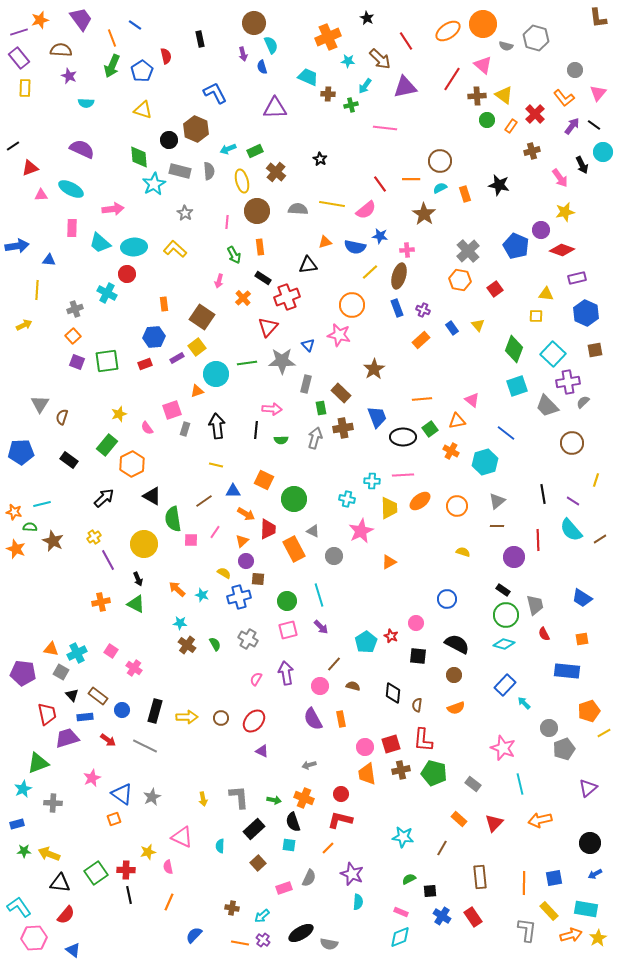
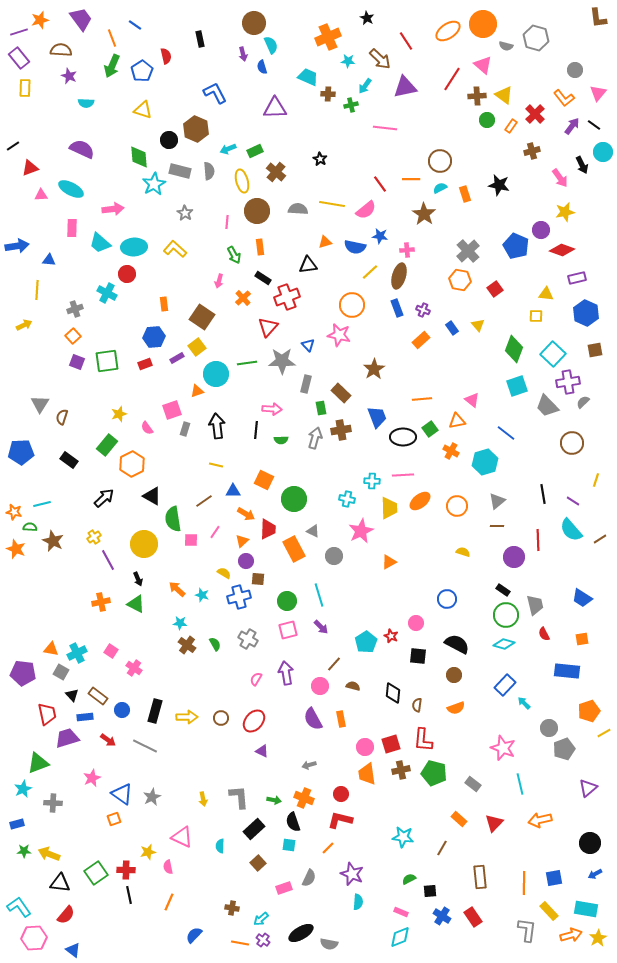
brown cross at (343, 428): moved 2 px left, 2 px down
cyan arrow at (262, 916): moved 1 px left, 3 px down
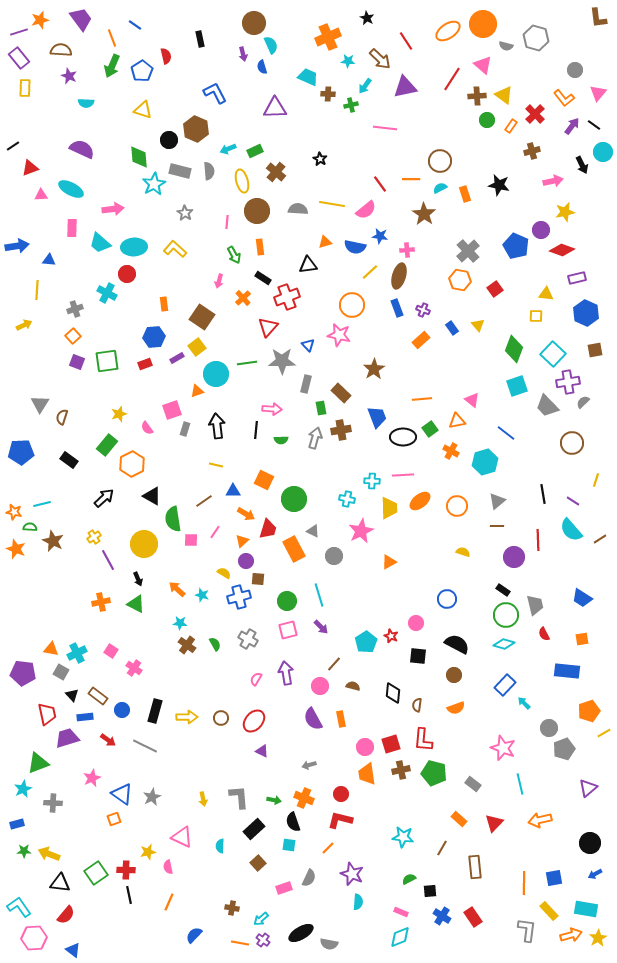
pink arrow at (560, 178): moved 7 px left, 3 px down; rotated 66 degrees counterclockwise
red trapezoid at (268, 529): rotated 15 degrees clockwise
brown rectangle at (480, 877): moved 5 px left, 10 px up
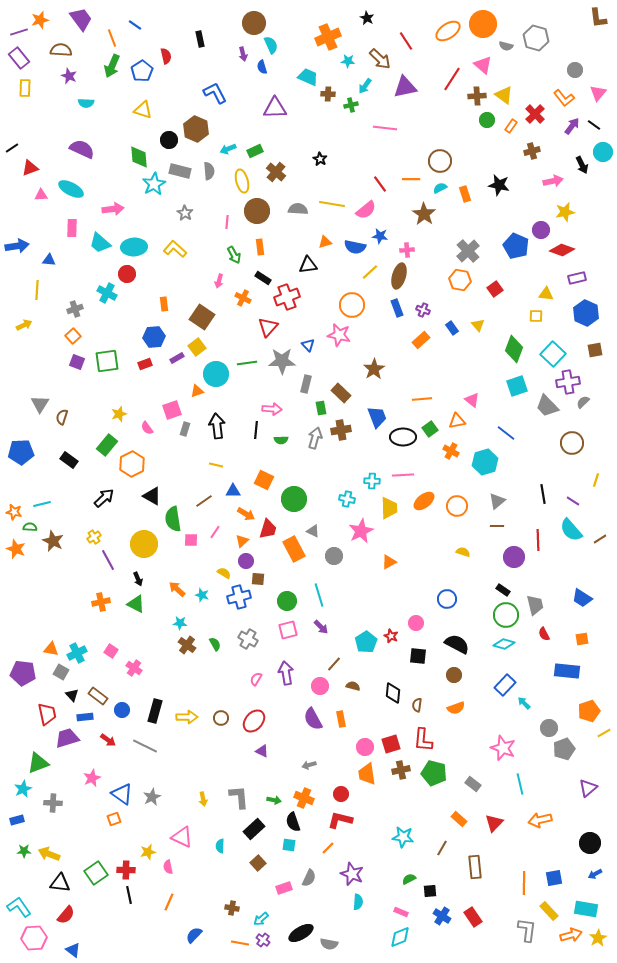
black line at (13, 146): moved 1 px left, 2 px down
orange cross at (243, 298): rotated 21 degrees counterclockwise
orange ellipse at (420, 501): moved 4 px right
blue rectangle at (17, 824): moved 4 px up
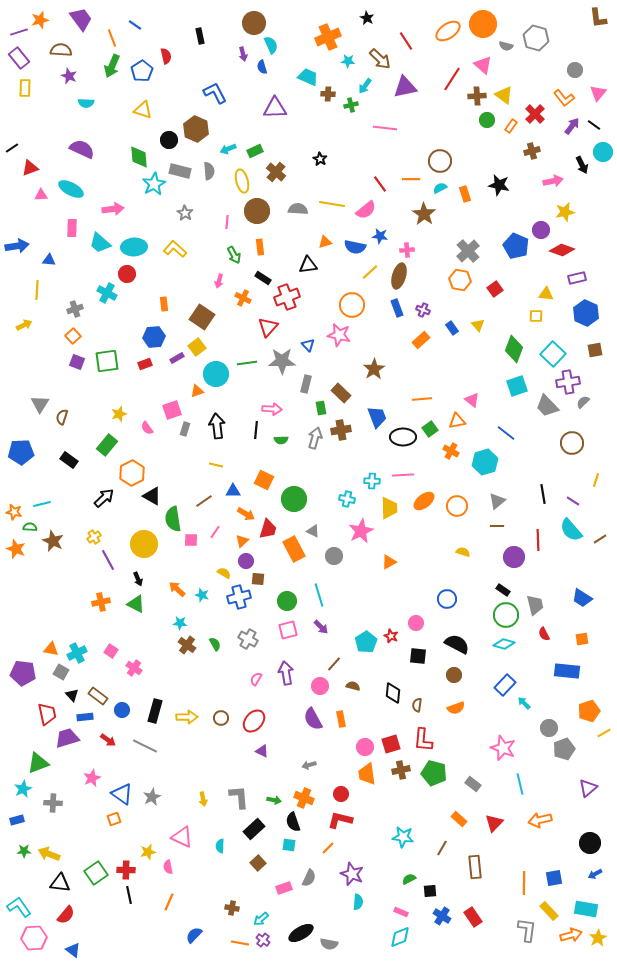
black rectangle at (200, 39): moved 3 px up
orange hexagon at (132, 464): moved 9 px down
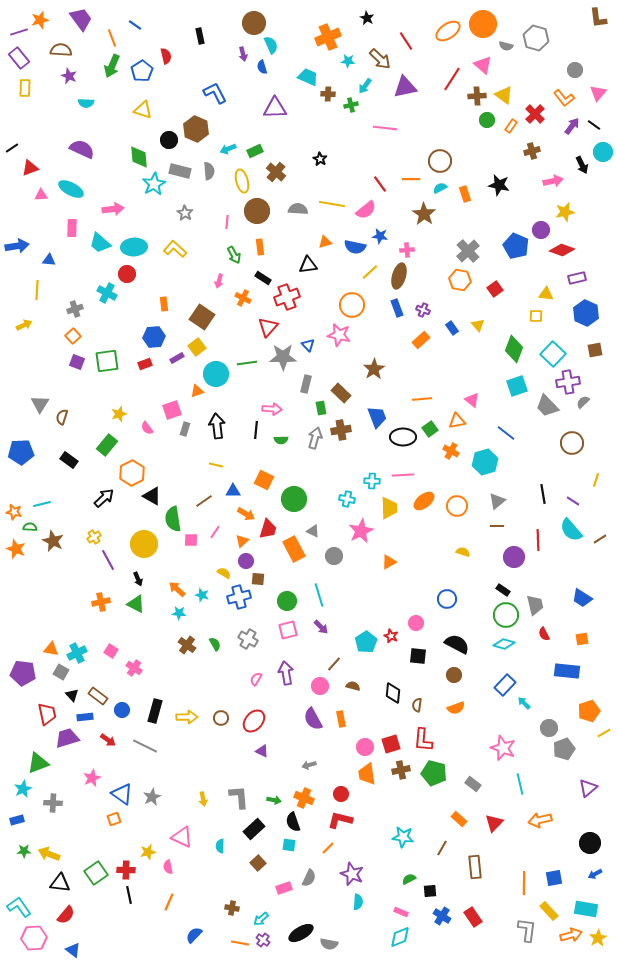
gray star at (282, 361): moved 1 px right, 4 px up
cyan star at (180, 623): moved 1 px left, 10 px up
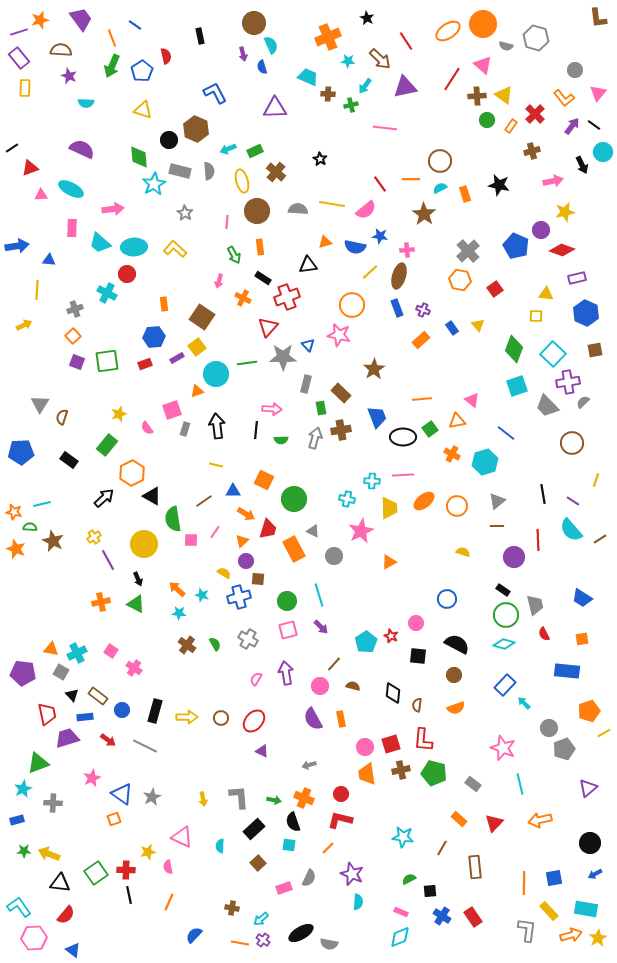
orange cross at (451, 451): moved 1 px right, 3 px down
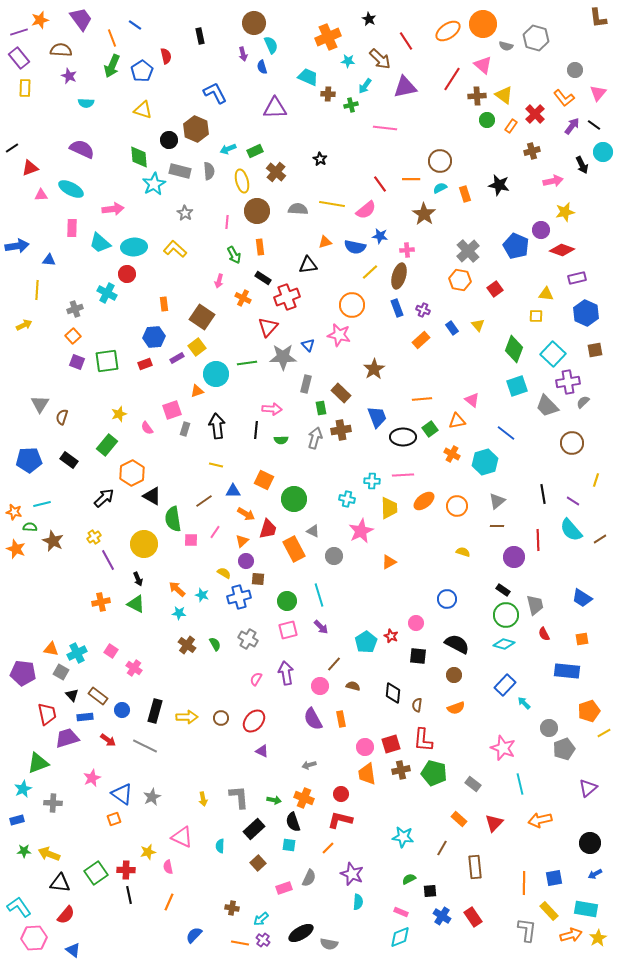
black star at (367, 18): moved 2 px right, 1 px down
blue pentagon at (21, 452): moved 8 px right, 8 px down
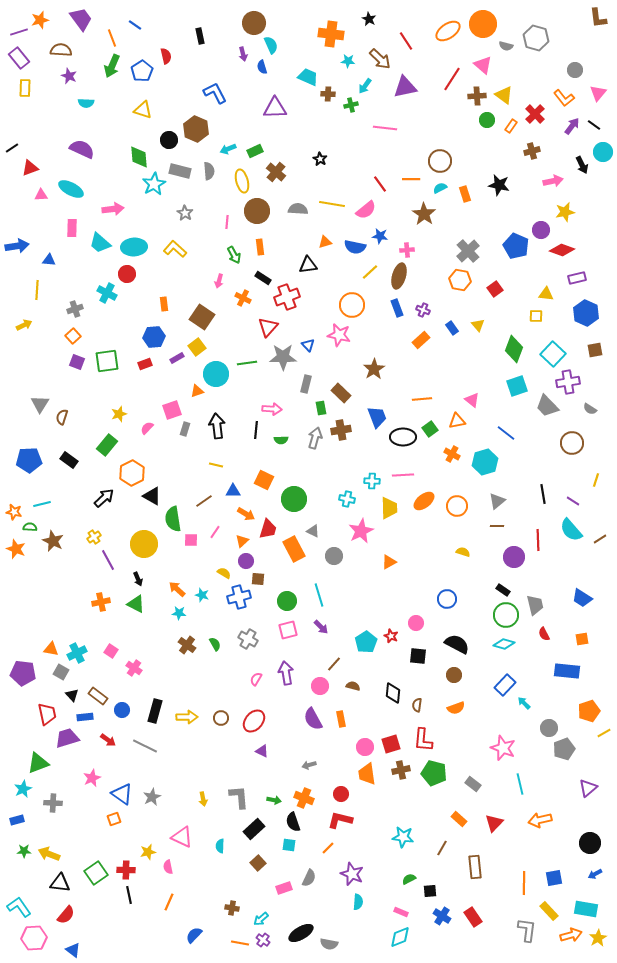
orange cross at (328, 37): moved 3 px right, 3 px up; rotated 30 degrees clockwise
gray semicircle at (583, 402): moved 7 px right, 7 px down; rotated 104 degrees counterclockwise
pink semicircle at (147, 428): rotated 80 degrees clockwise
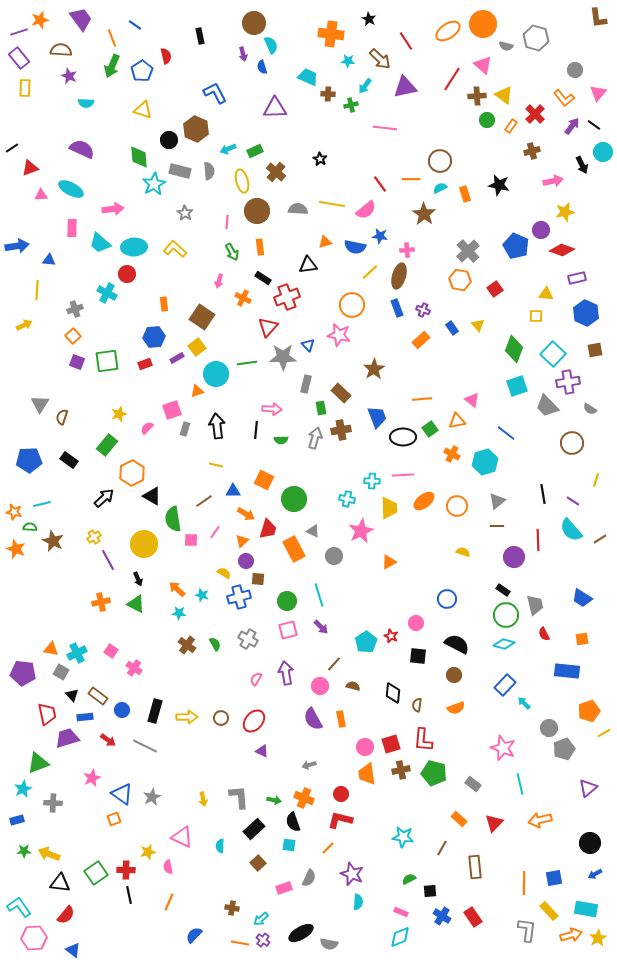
green arrow at (234, 255): moved 2 px left, 3 px up
